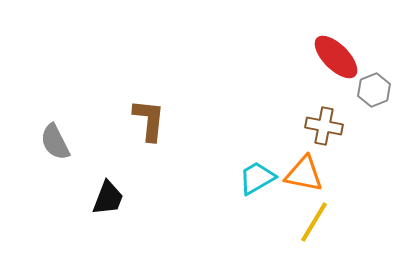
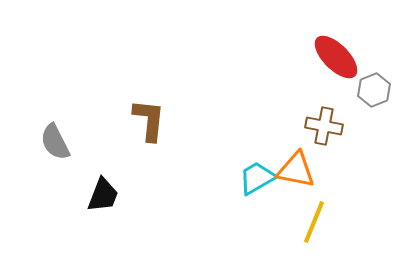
orange triangle: moved 8 px left, 4 px up
black trapezoid: moved 5 px left, 3 px up
yellow line: rotated 9 degrees counterclockwise
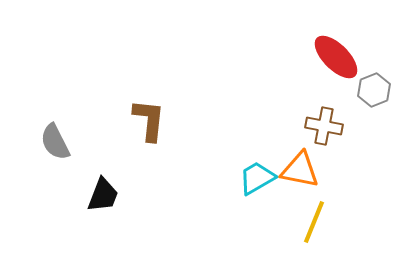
orange triangle: moved 4 px right
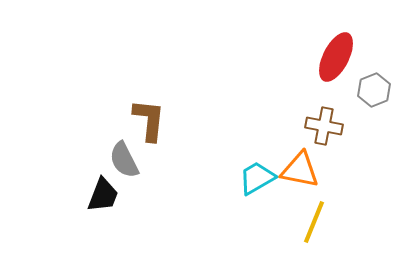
red ellipse: rotated 72 degrees clockwise
gray semicircle: moved 69 px right, 18 px down
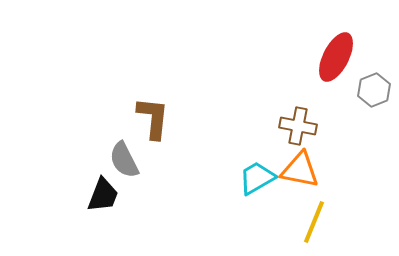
brown L-shape: moved 4 px right, 2 px up
brown cross: moved 26 px left
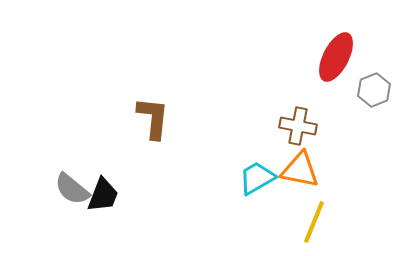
gray semicircle: moved 52 px left, 29 px down; rotated 24 degrees counterclockwise
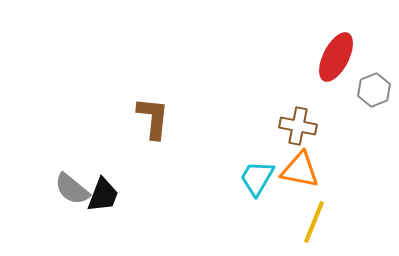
cyan trapezoid: rotated 30 degrees counterclockwise
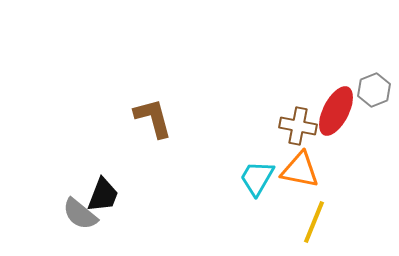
red ellipse: moved 54 px down
brown L-shape: rotated 21 degrees counterclockwise
gray semicircle: moved 8 px right, 25 px down
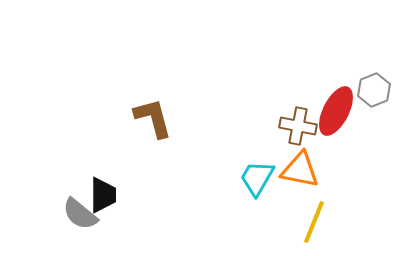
black trapezoid: rotated 21 degrees counterclockwise
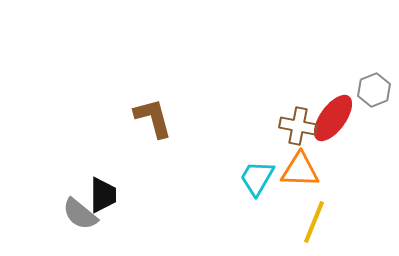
red ellipse: moved 3 px left, 7 px down; rotated 9 degrees clockwise
orange triangle: rotated 9 degrees counterclockwise
